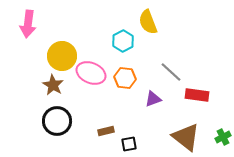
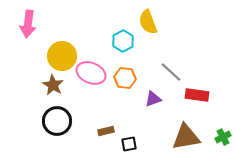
brown triangle: rotated 48 degrees counterclockwise
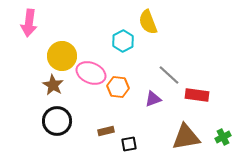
pink arrow: moved 1 px right, 1 px up
gray line: moved 2 px left, 3 px down
orange hexagon: moved 7 px left, 9 px down
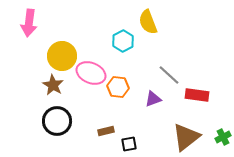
brown triangle: rotated 28 degrees counterclockwise
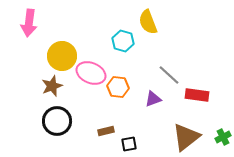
cyan hexagon: rotated 15 degrees counterclockwise
brown star: moved 1 px left, 1 px down; rotated 20 degrees clockwise
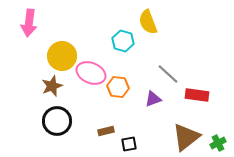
gray line: moved 1 px left, 1 px up
green cross: moved 5 px left, 6 px down
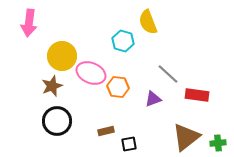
green cross: rotated 21 degrees clockwise
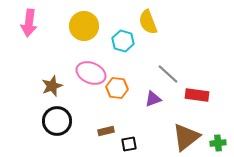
yellow circle: moved 22 px right, 30 px up
orange hexagon: moved 1 px left, 1 px down
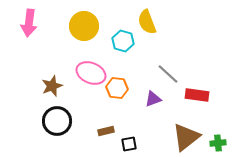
yellow semicircle: moved 1 px left
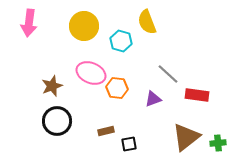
cyan hexagon: moved 2 px left
